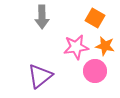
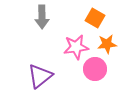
orange star: moved 2 px right, 2 px up; rotated 18 degrees counterclockwise
pink circle: moved 2 px up
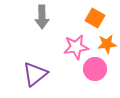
purple triangle: moved 5 px left, 2 px up
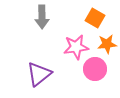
purple triangle: moved 4 px right
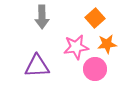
orange square: rotated 18 degrees clockwise
purple triangle: moved 2 px left, 8 px up; rotated 36 degrees clockwise
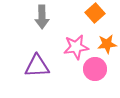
orange square: moved 5 px up
